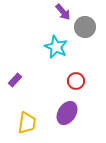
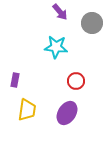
purple arrow: moved 3 px left
gray circle: moved 7 px right, 4 px up
cyan star: rotated 20 degrees counterclockwise
purple rectangle: rotated 32 degrees counterclockwise
yellow trapezoid: moved 13 px up
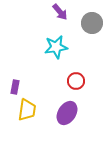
cyan star: rotated 15 degrees counterclockwise
purple rectangle: moved 7 px down
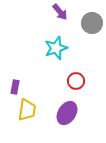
cyan star: moved 1 px down; rotated 10 degrees counterclockwise
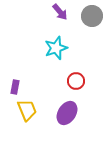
gray circle: moved 7 px up
yellow trapezoid: rotated 30 degrees counterclockwise
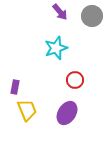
red circle: moved 1 px left, 1 px up
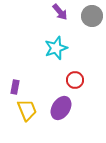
purple ellipse: moved 6 px left, 5 px up
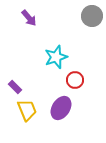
purple arrow: moved 31 px left, 6 px down
cyan star: moved 9 px down
purple rectangle: rotated 56 degrees counterclockwise
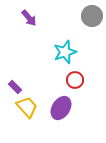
cyan star: moved 9 px right, 5 px up
yellow trapezoid: moved 3 px up; rotated 20 degrees counterclockwise
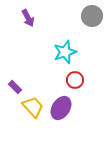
purple arrow: moved 1 px left; rotated 12 degrees clockwise
yellow trapezoid: moved 6 px right
